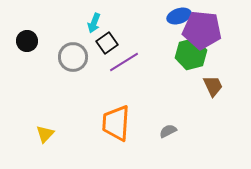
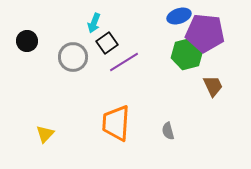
purple pentagon: moved 3 px right, 3 px down
green hexagon: moved 4 px left
gray semicircle: rotated 78 degrees counterclockwise
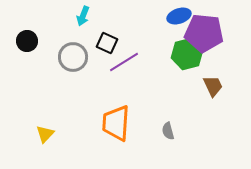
cyan arrow: moved 11 px left, 7 px up
purple pentagon: moved 1 px left
black square: rotated 30 degrees counterclockwise
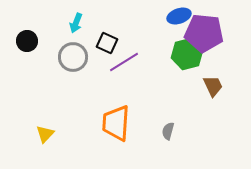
cyan arrow: moved 7 px left, 7 px down
gray semicircle: rotated 30 degrees clockwise
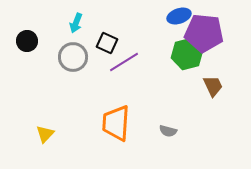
gray semicircle: rotated 90 degrees counterclockwise
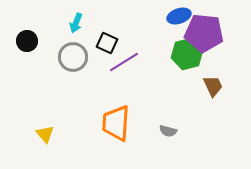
yellow triangle: rotated 24 degrees counterclockwise
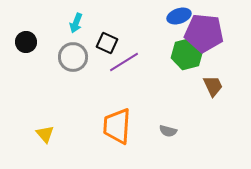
black circle: moved 1 px left, 1 px down
orange trapezoid: moved 1 px right, 3 px down
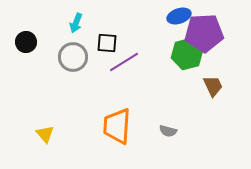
purple pentagon: rotated 9 degrees counterclockwise
black square: rotated 20 degrees counterclockwise
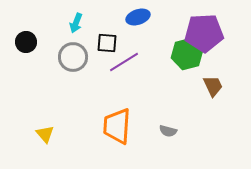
blue ellipse: moved 41 px left, 1 px down
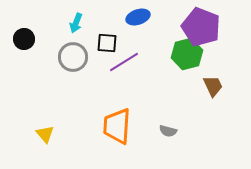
purple pentagon: moved 3 px left, 6 px up; rotated 24 degrees clockwise
black circle: moved 2 px left, 3 px up
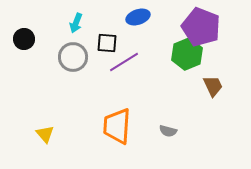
green hexagon: rotated 8 degrees counterclockwise
